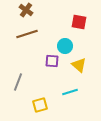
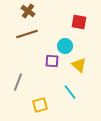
brown cross: moved 2 px right, 1 px down
cyan line: rotated 70 degrees clockwise
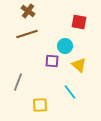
yellow square: rotated 14 degrees clockwise
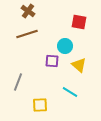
cyan line: rotated 21 degrees counterclockwise
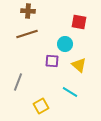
brown cross: rotated 32 degrees counterclockwise
cyan circle: moved 2 px up
yellow square: moved 1 px right, 1 px down; rotated 28 degrees counterclockwise
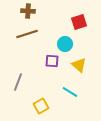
red square: rotated 28 degrees counterclockwise
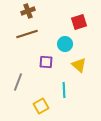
brown cross: rotated 24 degrees counterclockwise
purple square: moved 6 px left, 1 px down
cyan line: moved 6 px left, 2 px up; rotated 56 degrees clockwise
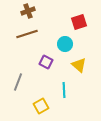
purple square: rotated 24 degrees clockwise
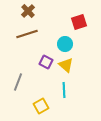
brown cross: rotated 24 degrees counterclockwise
yellow triangle: moved 13 px left
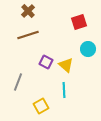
brown line: moved 1 px right, 1 px down
cyan circle: moved 23 px right, 5 px down
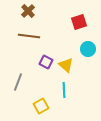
brown line: moved 1 px right, 1 px down; rotated 25 degrees clockwise
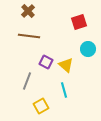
gray line: moved 9 px right, 1 px up
cyan line: rotated 14 degrees counterclockwise
